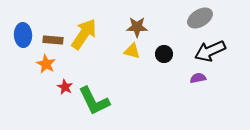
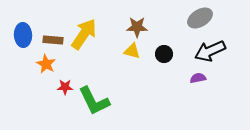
red star: rotated 28 degrees counterclockwise
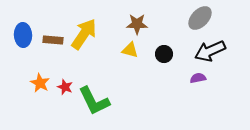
gray ellipse: rotated 15 degrees counterclockwise
brown star: moved 3 px up
yellow triangle: moved 2 px left, 1 px up
orange star: moved 6 px left, 19 px down
red star: rotated 21 degrees clockwise
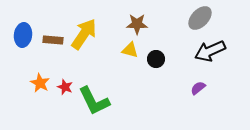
blue ellipse: rotated 10 degrees clockwise
black circle: moved 8 px left, 5 px down
purple semicircle: moved 10 px down; rotated 28 degrees counterclockwise
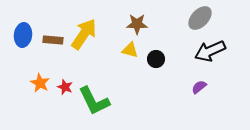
purple semicircle: moved 1 px right, 1 px up
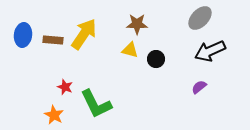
orange star: moved 14 px right, 32 px down
green L-shape: moved 2 px right, 3 px down
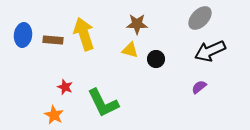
yellow arrow: rotated 52 degrees counterclockwise
green L-shape: moved 7 px right, 1 px up
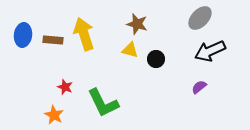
brown star: rotated 15 degrees clockwise
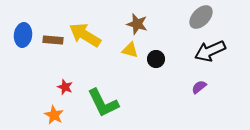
gray ellipse: moved 1 px right, 1 px up
yellow arrow: moved 1 px right, 1 px down; rotated 40 degrees counterclockwise
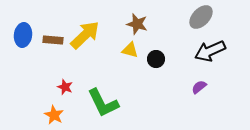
yellow arrow: rotated 104 degrees clockwise
